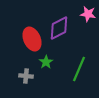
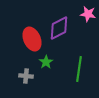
green line: rotated 15 degrees counterclockwise
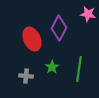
purple diamond: rotated 35 degrees counterclockwise
green star: moved 6 px right, 5 px down
